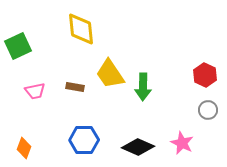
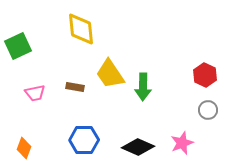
pink trapezoid: moved 2 px down
pink star: rotated 25 degrees clockwise
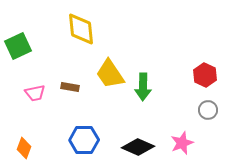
brown rectangle: moved 5 px left
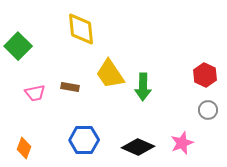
green square: rotated 20 degrees counterclockwise
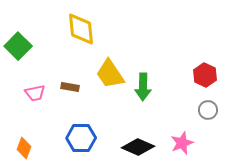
blue hexagon: moved 3 px left, 2 px up
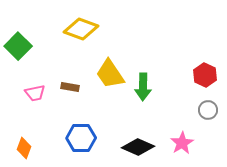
yellow diamond: rotated 64 degrees counterclockwise
pink star: rotated 10 degrees counterclockwise
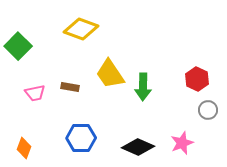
red hexagon: moved 8 px left, 4 px down
pink star: rotated 10 degrees clockwise
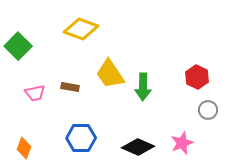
red hexagon: moved 2 px up
